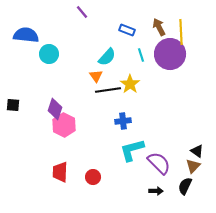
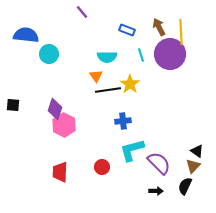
cyan semicircle: rotated 48 degrees clockwise
red circle: moved 9 px right, 10 px up
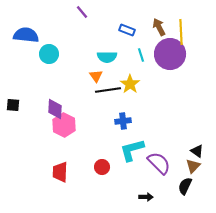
purple diamond: rotated 15 degrees counterclockwise
black arrow: moved 10 px left, 6 px down
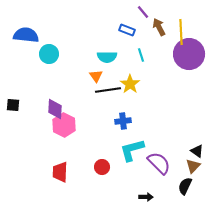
purple line: moved 61 px right
purple circle: moved 19 px right
